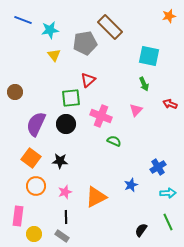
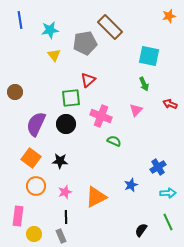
blue line: moved 3 px left; rotated 60 degrees clockwise
gray rectangle: moved 1 px left; rotated 32 degrees clockwise
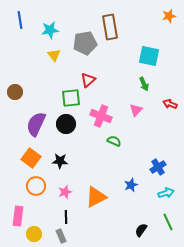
brown rectangle: rotated 35 degrees clockwise
cyan arrow: moved 2 px left; rotated 14 degrees counterclockwise
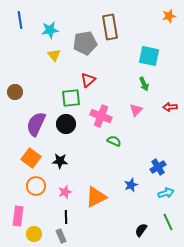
red arrow: moved 3 px down; rotated 24 degrees counterclockwise
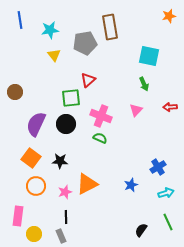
green semicircle: moved 14 px left, 3 px up
orange triangle: moved 9 px left, 13 px up
